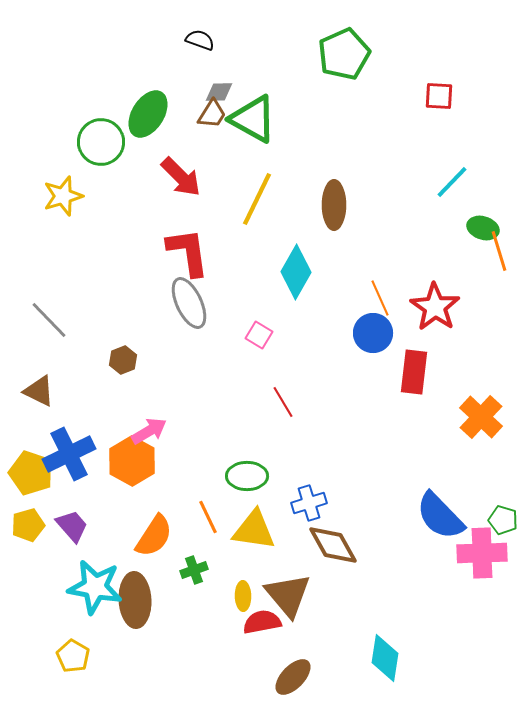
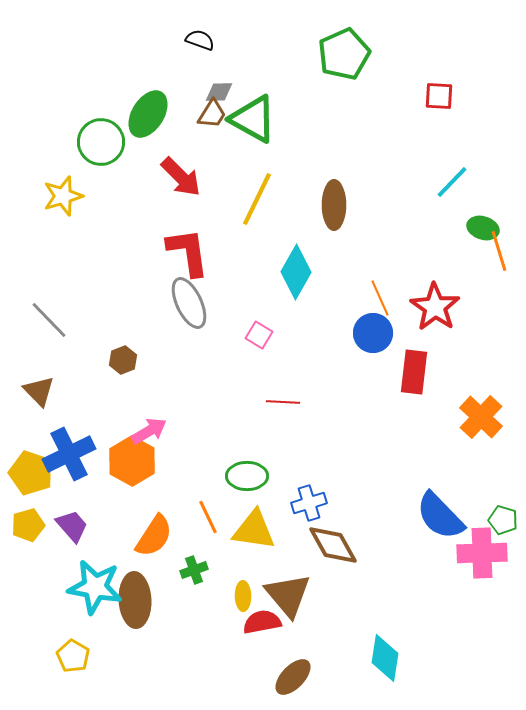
brown triangle at (39, 391): rotated 20 degrees clockwise
red line at (283, 402): rotated 56 degrees counterclockwise
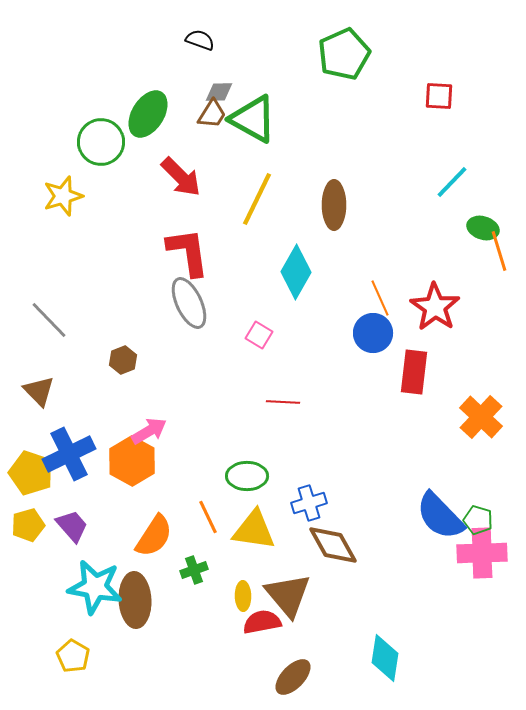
green pentagon at (503, 520): moved 25 px left
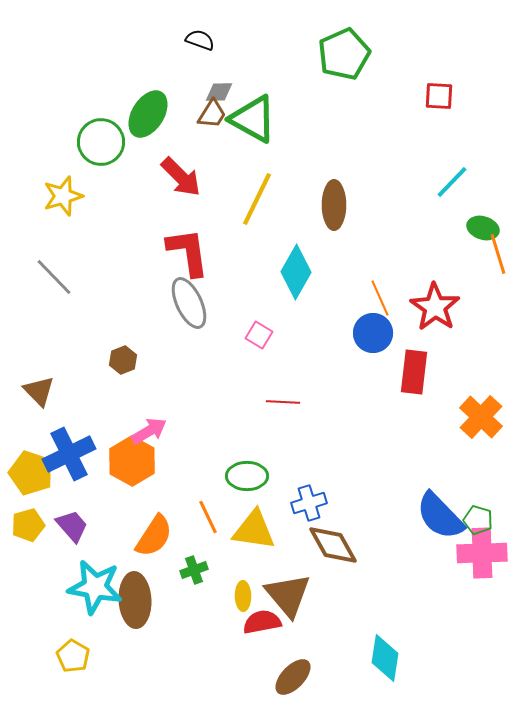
orange line at (499, 251): moved 1 px left, 3 px down
gray line at (49, 320): moved 5 px right, 43 px up
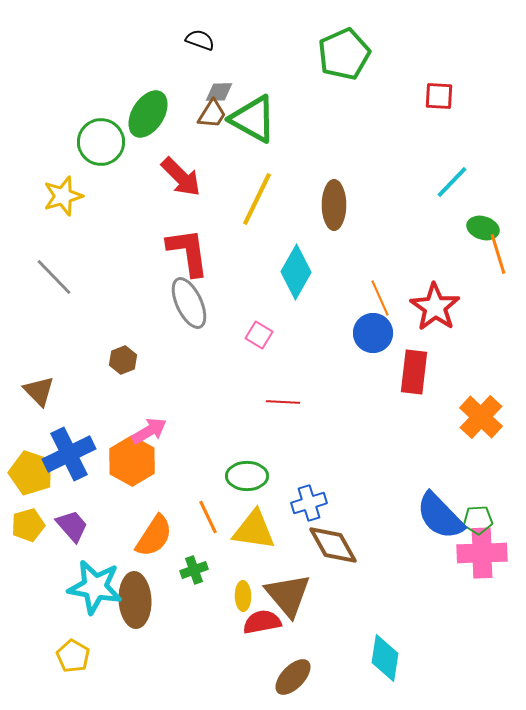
green pentagon at (478, 520): rotated 20 degrees counterclockwise
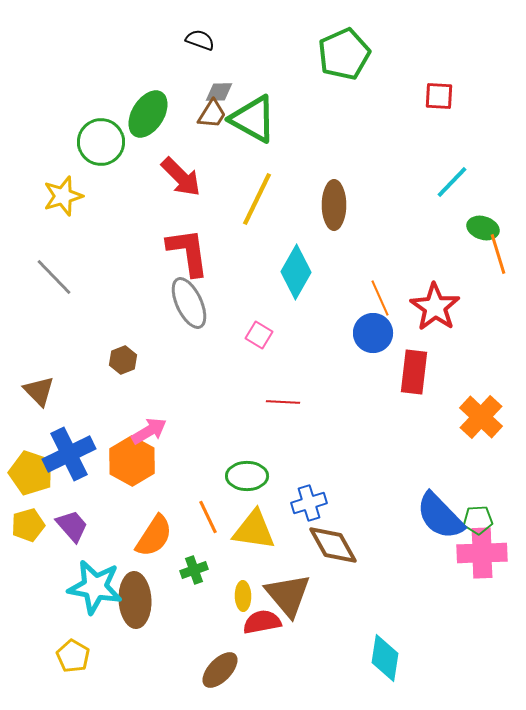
brown ellipse at (293, 677): moved 73 px left, 7 px up
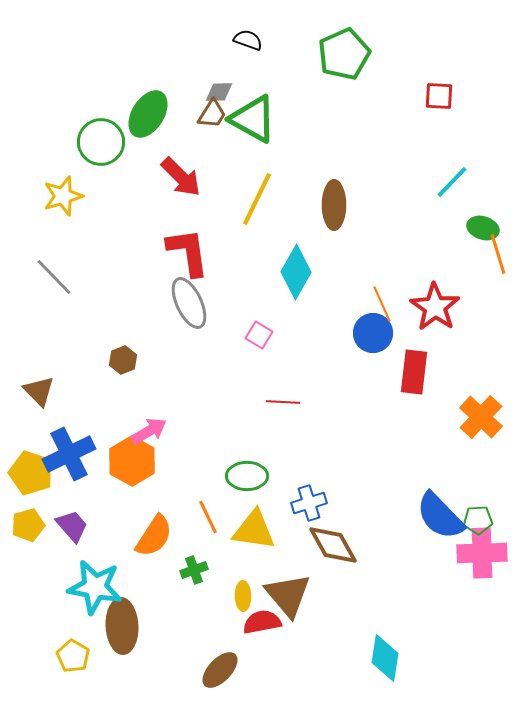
black semicircle at (200, 40): moved 48 px right
orange line at (380, 298): moved 2 px right, 6 px down
brown ellipse at (135, 600): moved 13 px left, 26 px down
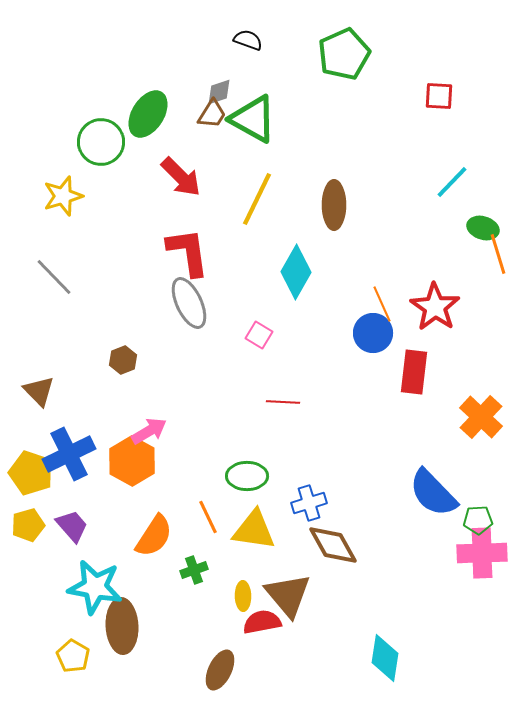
gray diamond at (219, 92): rotated 16 degrees counterclockwise
blue semicircle at (440, 516): moved 7 px left, 23 px up
brown ellipse at (220, 670): rotated 18 degrees counterclockwise
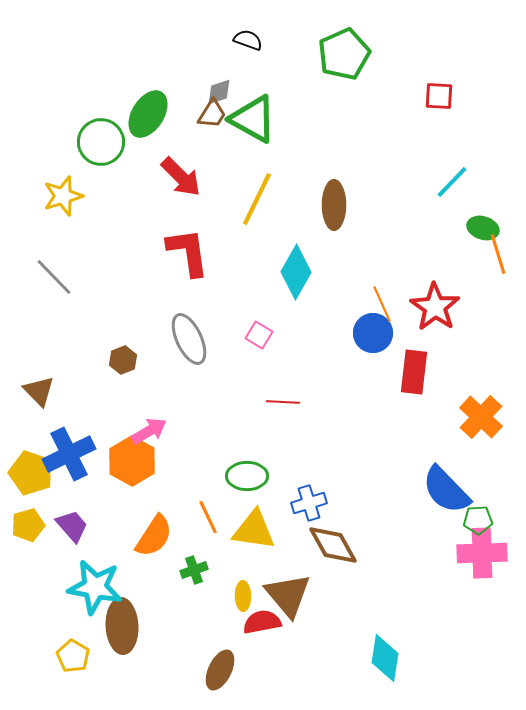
gray ellipse at (189, 303): moved 36 px down
blue semicircle at (433, 493): moved 13 px right, 3 px up
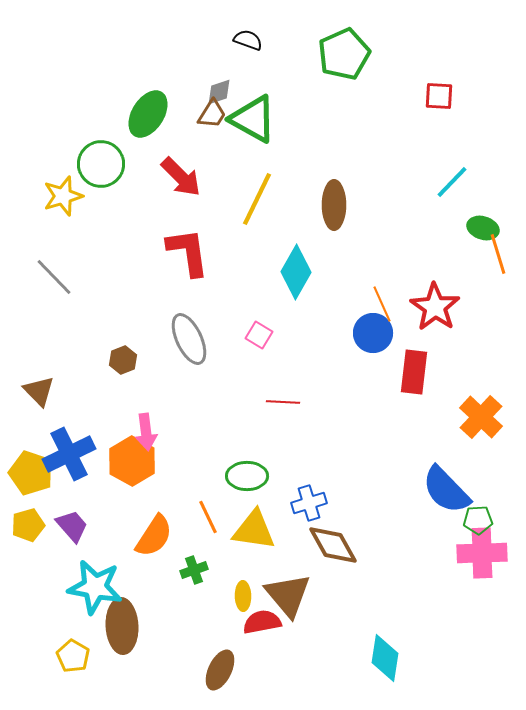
green circle at (101, 142): moved 22 px down
pink arrow at (149, 431): moved 3 px left, 1 px down; rotated 114 degrees clockwise
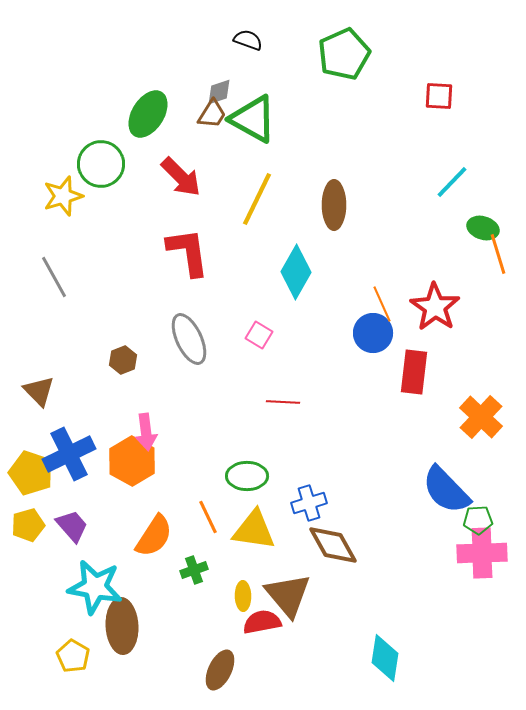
gray line at (54, 277): rotated 15 degrees clockwise
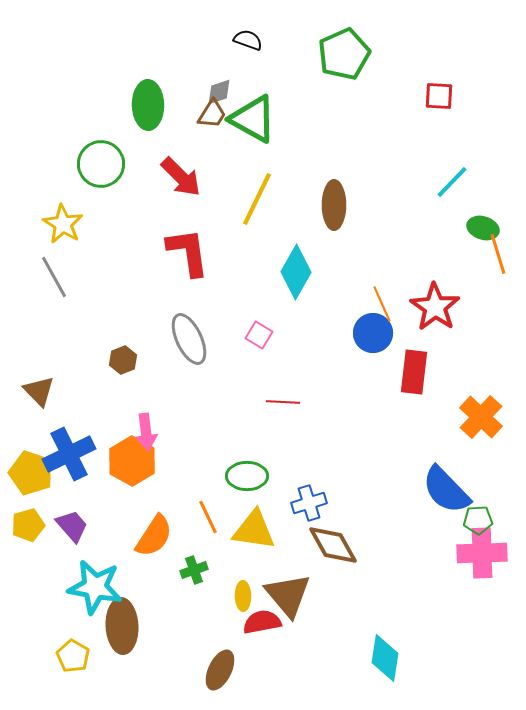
green ellipse at (148, 114): moved 9 px up; rotated 33 degrees counterclockwise
yellow star at (63, 196): moved 28 px down; rotated 24 degrees counterclockwise
